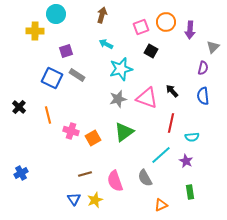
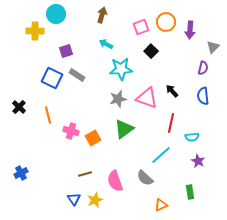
black square: rotated 16 degrees clockwise
cyan star: rotated 10 degrees clockwise
green triangle: moved 3 px up
purple star: moved 12 px right
gray semicircle: rotated 18 degrees counterclockwise
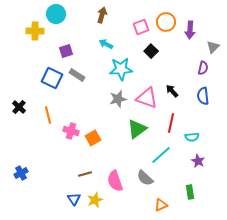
green triangle: moved 13 px right
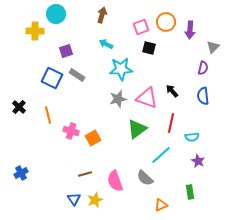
black square: moved 2 px left, 3 px up; rotated 32 degrees counterclockwise
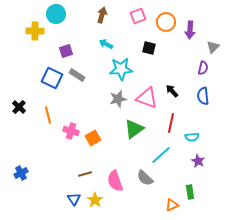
pink square: moved 3 px left, 11 px up
green triangle: moved 3 px left
yellow star: rotated 14 degrees counterclockwise
orange triangle: moved 11 px right
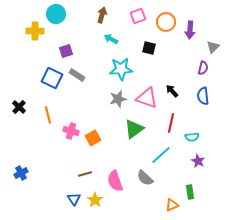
cyan arrow: moved 5 px right, 5 px up
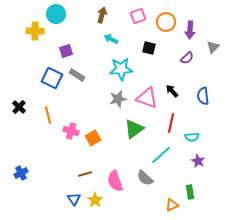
purple semicircle: moved 16 px left, 10 px up; rotated 32 degrees clockwise
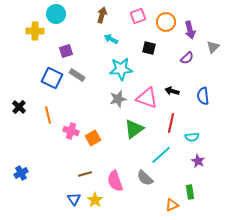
purple arrow: rotated 18 degrees counterclockwise
black arrow: rotated 32 degrees counterclockwise
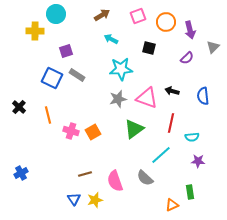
brown arrow: rotated 42 degrees clockwise
orange square: moved 6 px up
purple star: rotated 24 degrees counterclockwise
yellow star: rotated 21 degrees clockwise
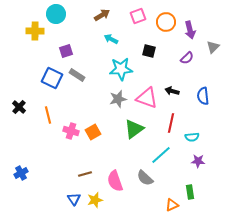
black square: moved 3 px down
